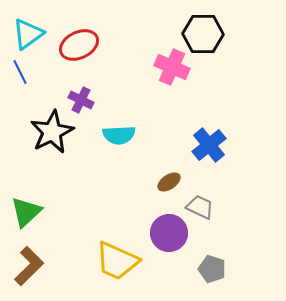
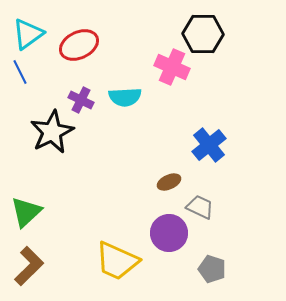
cyan semicircle: moved 6 px right, 38 px up
brown ellipse: rotated 10 degrees clockwise
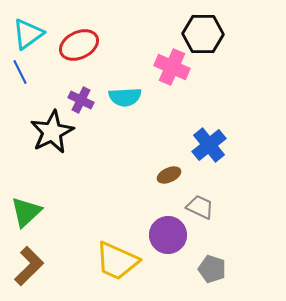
brown ellipse: moved 7 px up
purple circle: moved 1 px left, 2 px down
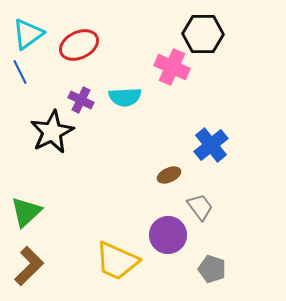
blue cross: moved 2 px right
gray trapezoid: rotated 28 degrees clockwise
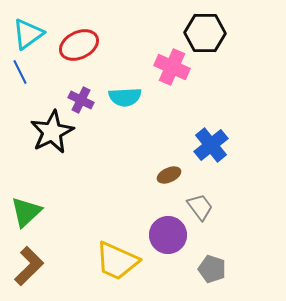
black hexagon: moved 2 px right, 1 px up
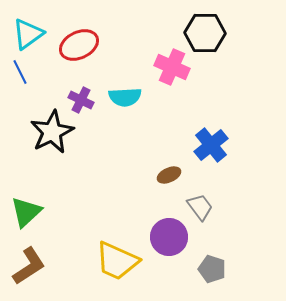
purple circle: moved 1 px right, 2 px down
brown L-shape: rotated 12 degrees clockwise
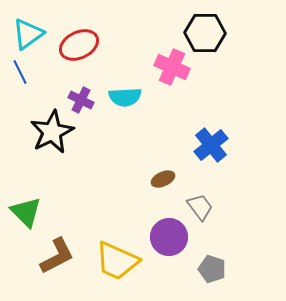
brown ellipse: moved 6 px left, 4 px down
green triangle: rotated 32 degrees counterclockwise
brown L-shape: moved 28 px right, 10 px up; rotated 6 degrees clockwise
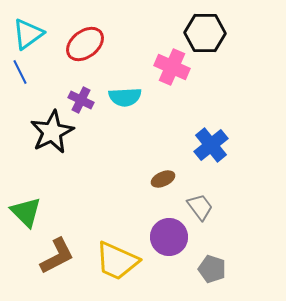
red ellipse: moved 6 px right, 1 px up; rotated 12 degrees counterclockwise
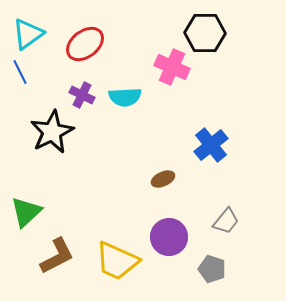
purple cross: moved 1 px right, 5 px up
gray trapezoid: moved 26 px right, 14 px down; rotated 76 degrees clockwise
green triangle: rotated 32 degrees clockwise
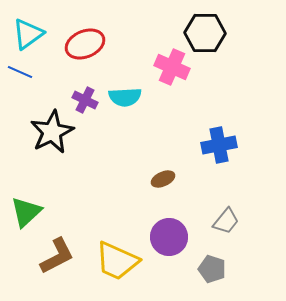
red ellipse: rotated 15 degrees clockwise
blue line: rotated 40 degrees counterclockwise
purple cross: moved 3 px right, 5 px down
blue cross: moved 8 px right; rotated 28 degrees clockwise
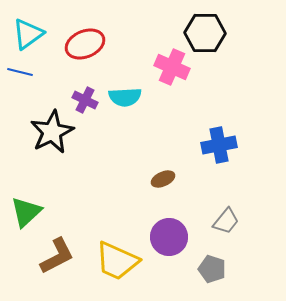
blue line: rotated 10 degrees counterclockwise
